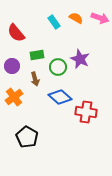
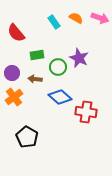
purple star: moved 1 px left, 1 px up
purple circle: moved 7 px down
brown arrow: rotated 112 degrees clockwise
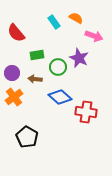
pink arrow: moved 6 px left, 18 px down
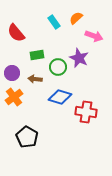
orange semicircle: rotated 72 degrees counterclockwise
blue diamond: rotated 25 degrees counterclockwise
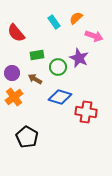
brown arrow: rotated 24 degrees clockwise
